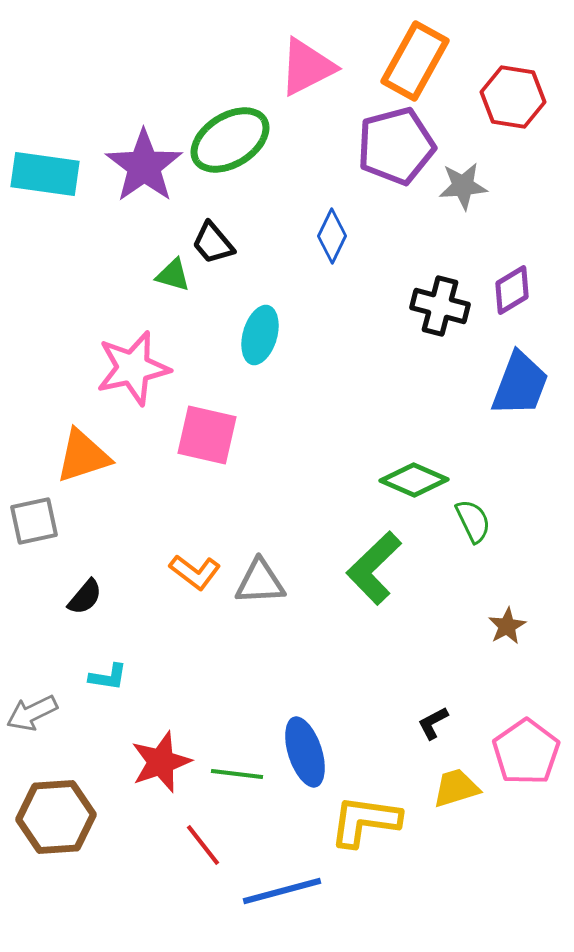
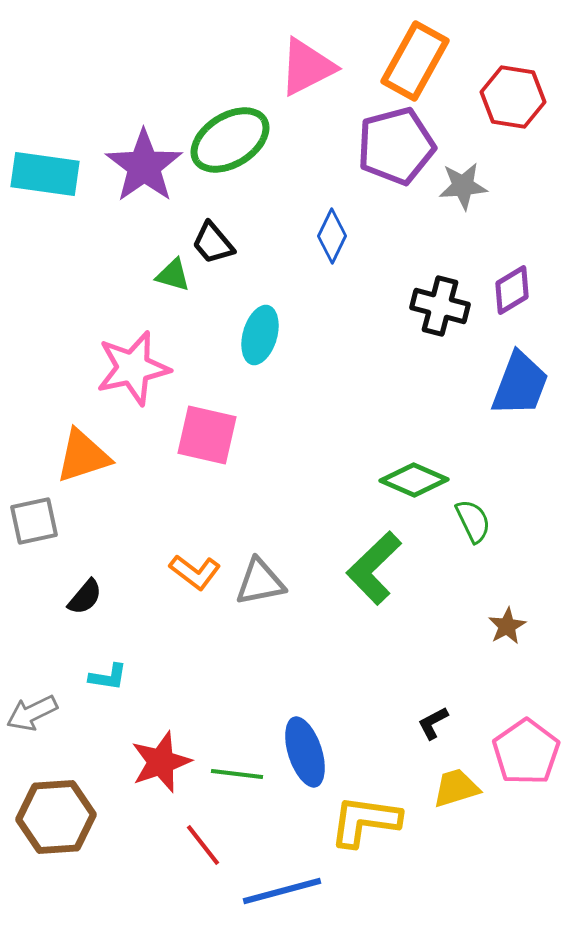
gray triangle: rotated 8 degrees counterclockwise
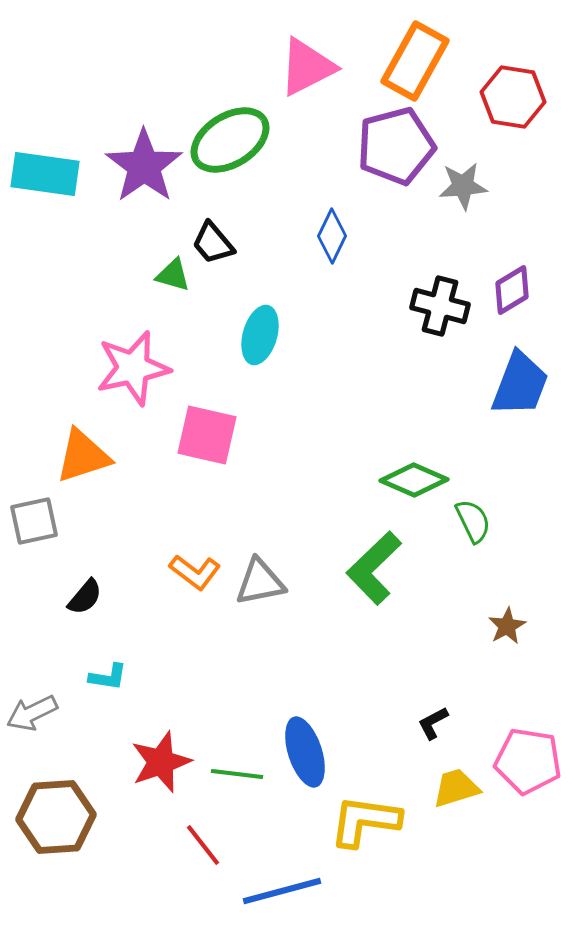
pink pentagon: moved 2 px right, 9 px down; rotated 28 degrees counterclockwise
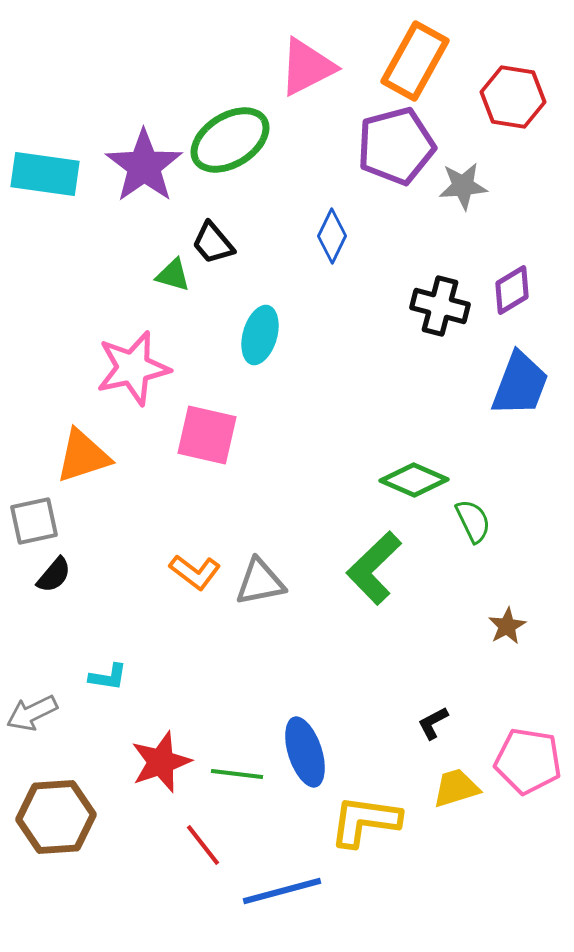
black semicircle: moved 31 px left, 22 px up
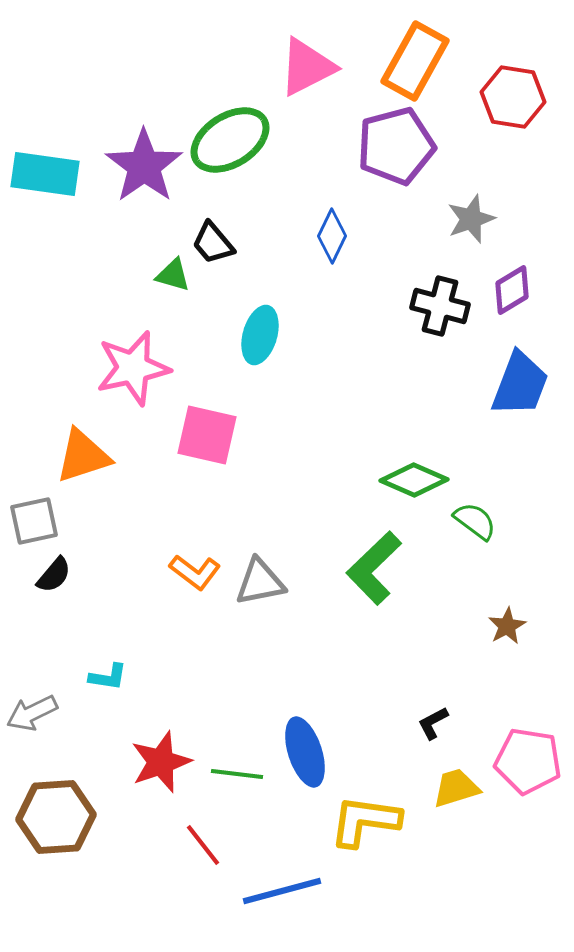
gray star: moved 8 px right, 33 px down; rotated 15 degrees counterclockwise
green semicircle: moved 2 px right; rotated 27 degrees counterclockwise
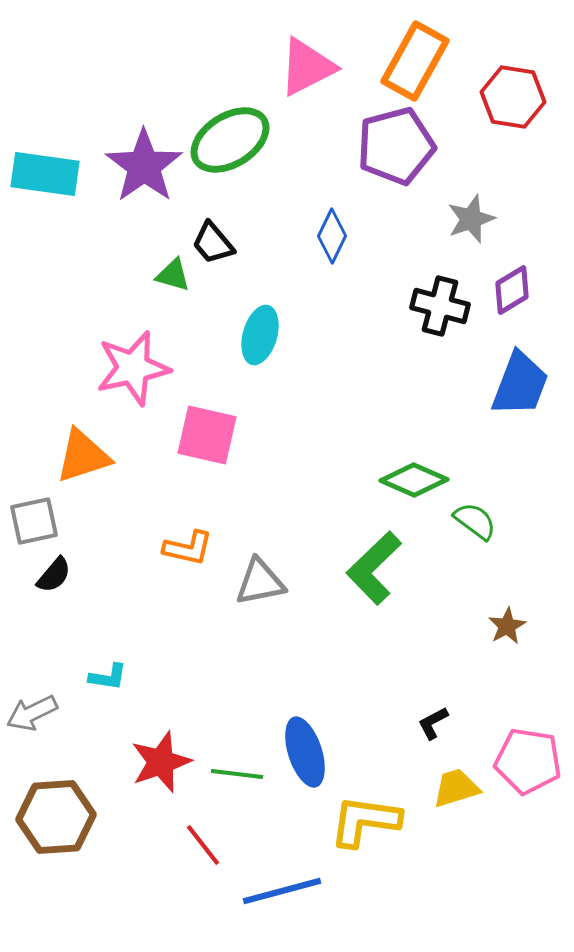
orange L-shape: moved 7 px left, 24 px up; rotated 24 degrees counterclockwise
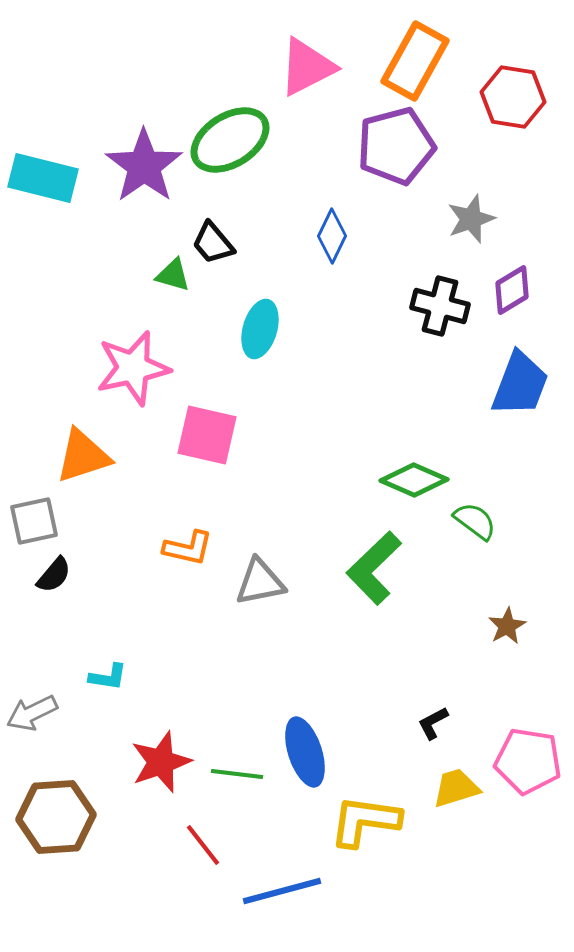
cyan rectangle: moved 2 px left, 4 px down; rotated 6 degrees clockwise
cyan ellipse: moved 6 px up
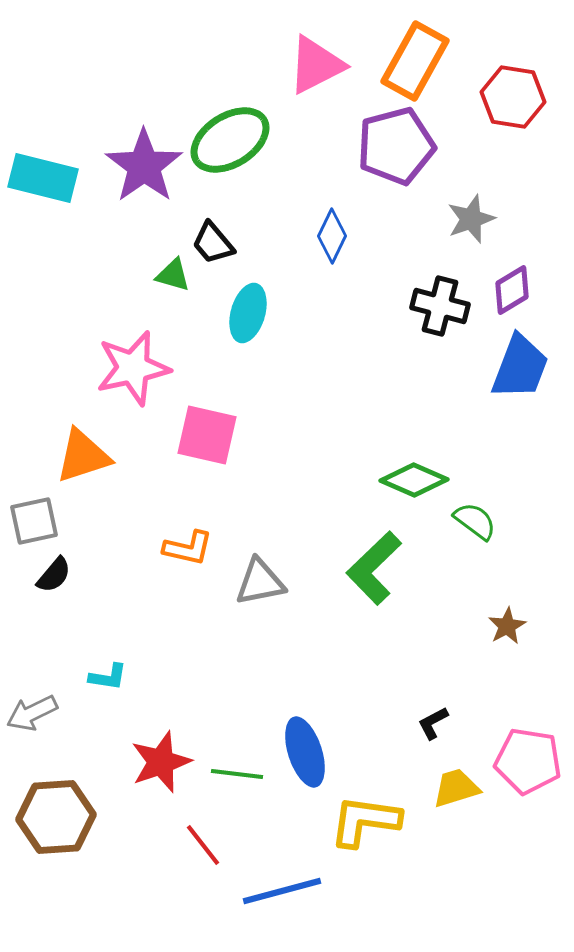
pink triangle: moved 9 px right, 2 px up
cyan ellipse: moved 12 px left, 16 px up
blue trapezoid: moved 17 px up
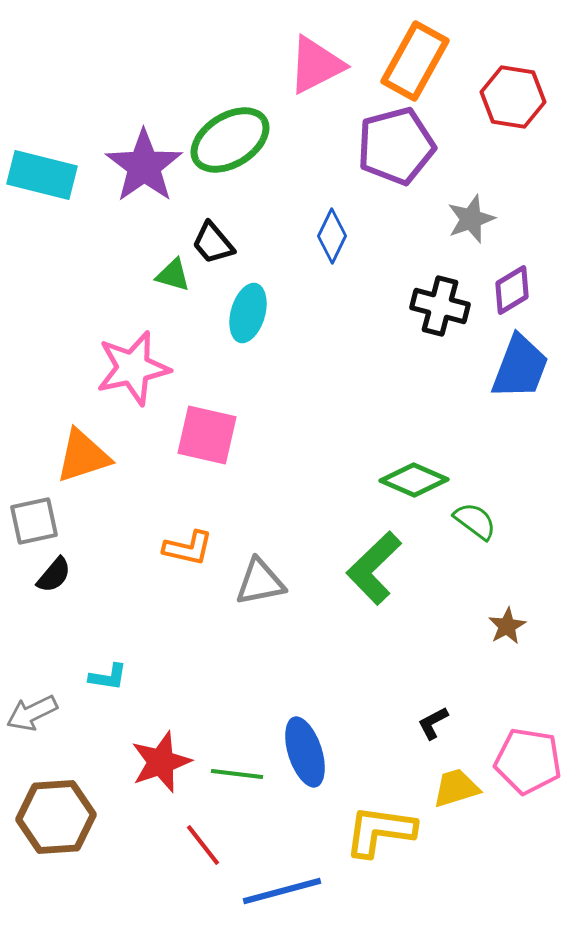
cyan rectangle: moved 1 px left, 3 px up
yellow L-shape: moved 15 px right, 10 px down
